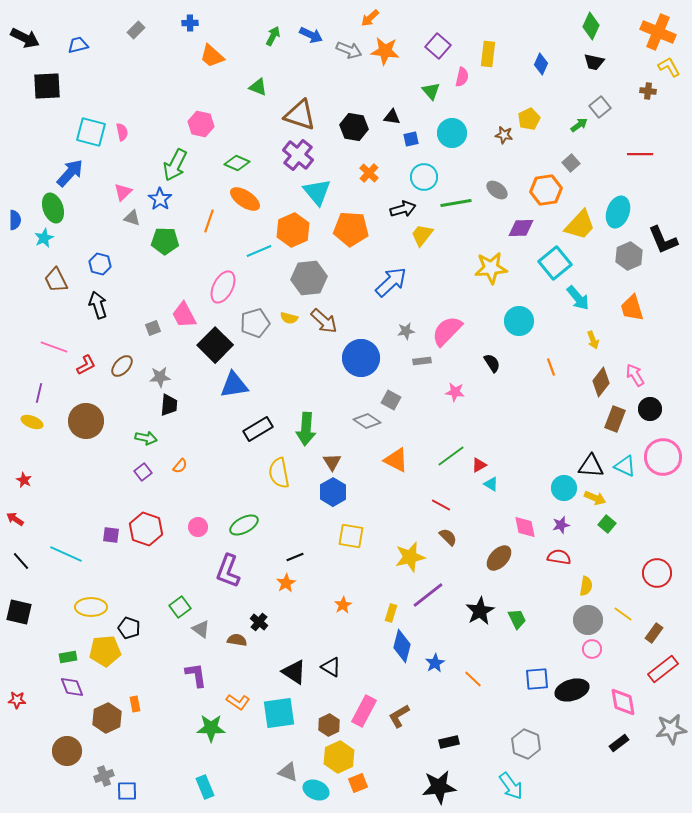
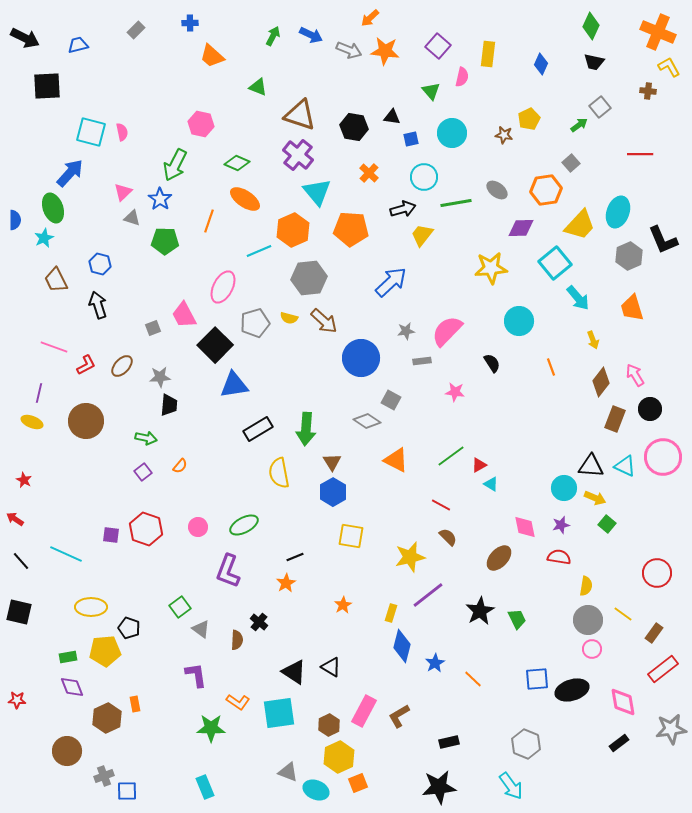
brown semicircle at (237, 640): rotated 84 degrees clockwise
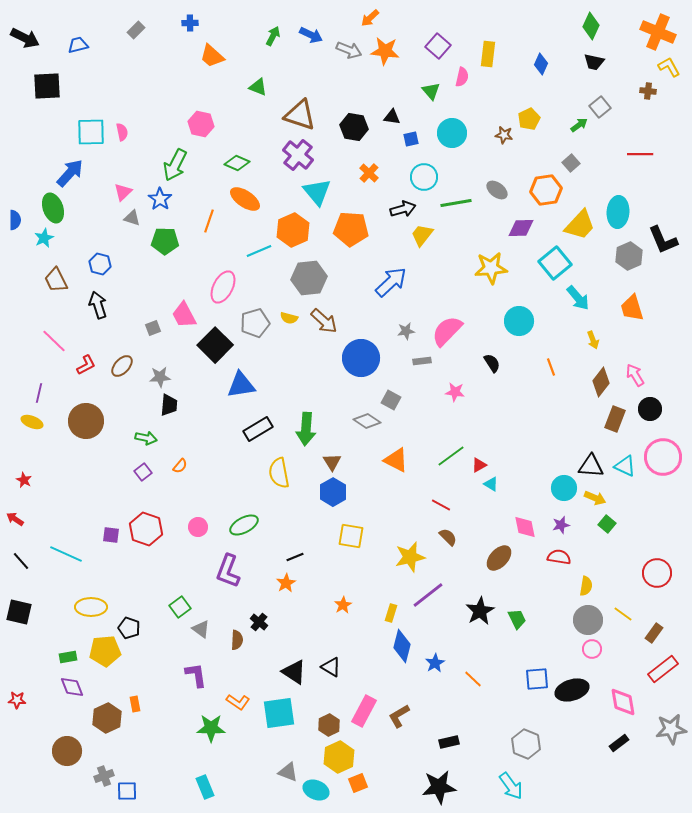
cyan square at (91, 132): rotated 16 degrees counterclockwise
cyan ellipse at (618, 212): rotated 16 degrees counterclockwise
pink line at (54, 347): moved 6 px up; rotated 24 degrees clockwise
blue triangle at (234, 385): moved 7 px right
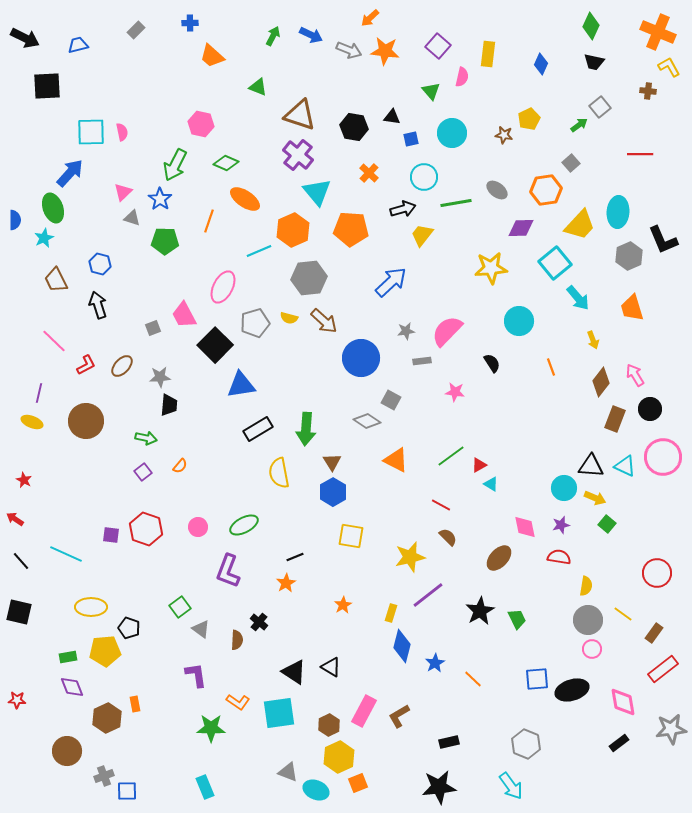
green diamond at (237, 163): moved 11 px left
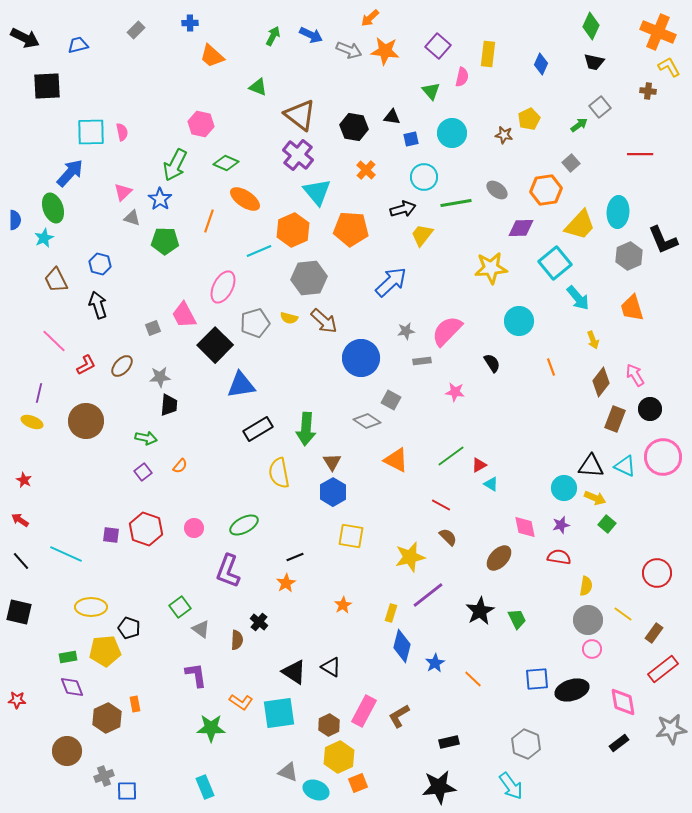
brown triangle at (300, 115): rotated 20 degrees clockwise
orange cross at (369, 173): moved 3 px left, 3 px up
red arrow at (15, 519): moved 5 px right, 1 px down
pink circle at (198, 527): moved 4 px left, 1 px down
orange L-shape at (238, 702): moved 3 px right
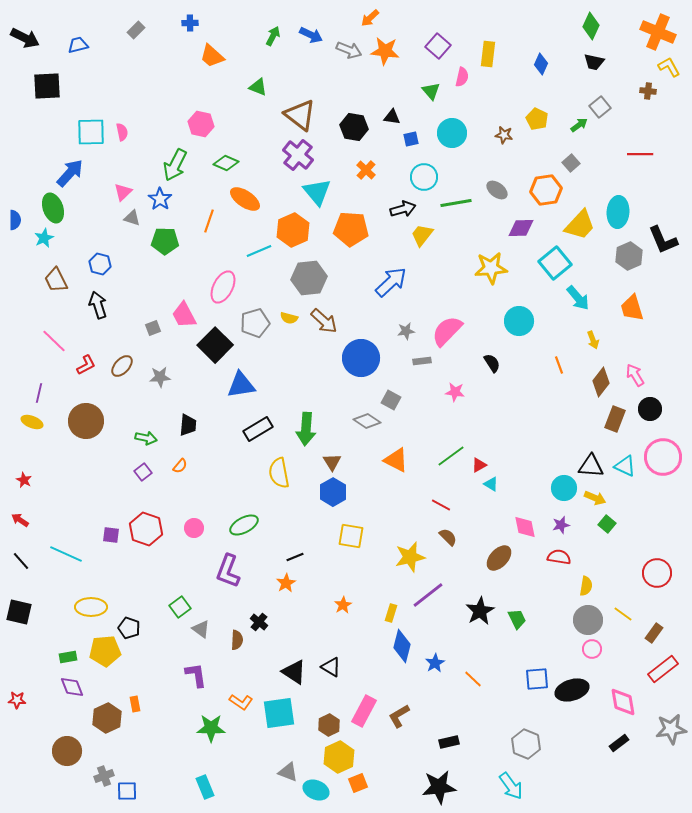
yellow pentagon at (529, 119): moved 8 px right; rotated 20 degrees counterclockwise
orange line at (551, 367): moved 8 px right, 2 px up
black trapezoid at (169, 405): moved 19 px right, 20 px down
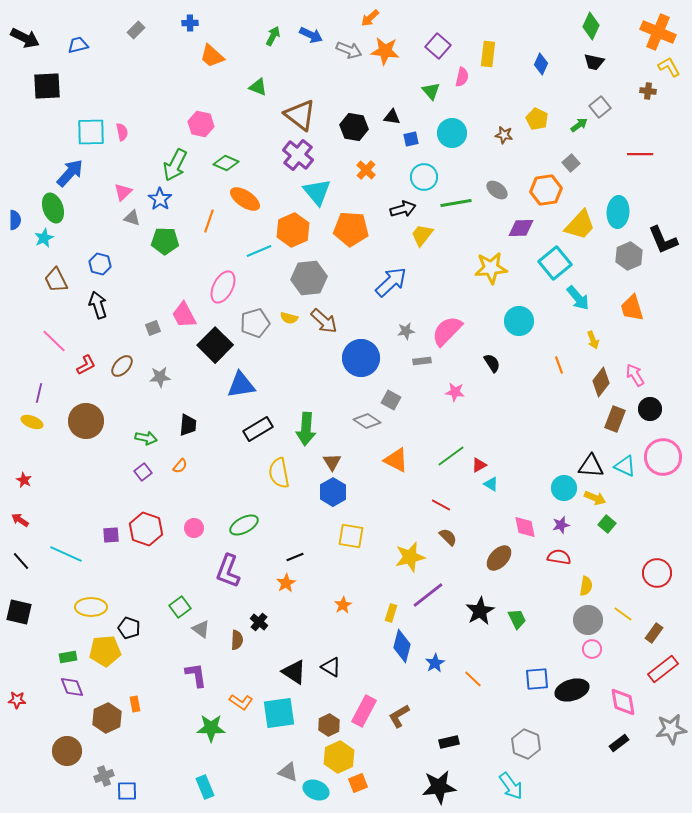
purple square at (111, 535): rotated 12 degrees counterclockwise
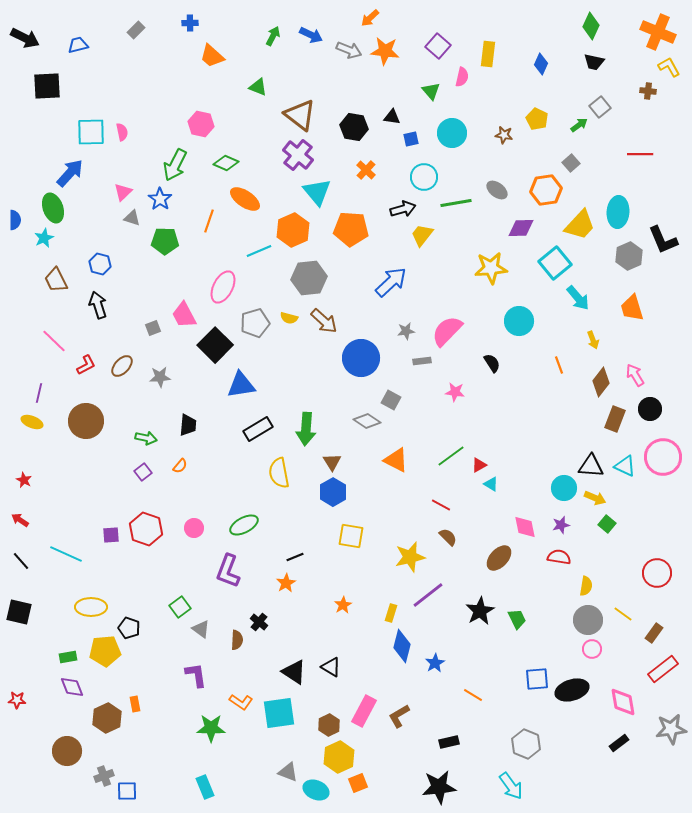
orange line at (473, 679): moved 16 px down; rotated 12 degrees counterclockwise
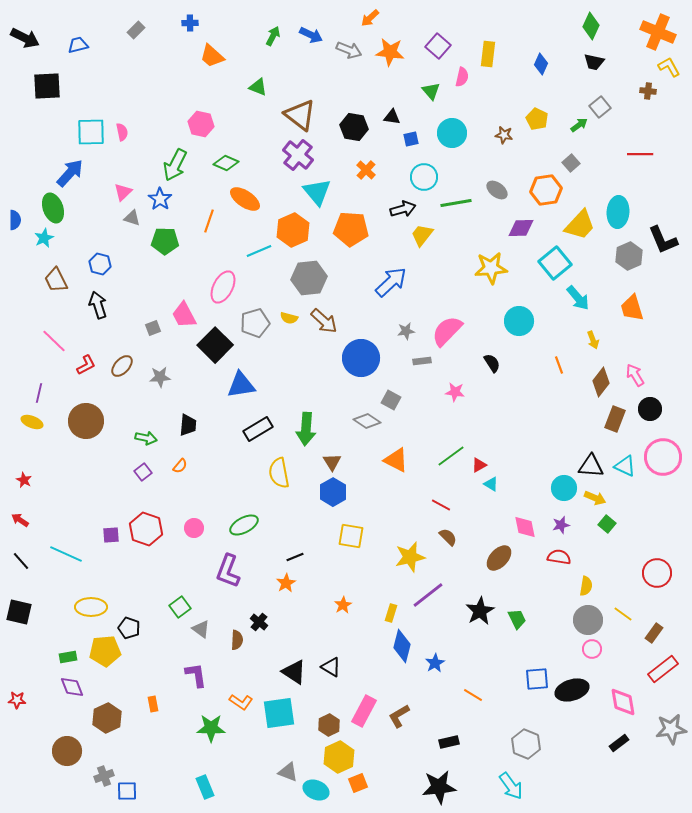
orange star at (385, 51): moved 5 px right, 1 px down
orange rectangle at (135, 704): moved 18 px right
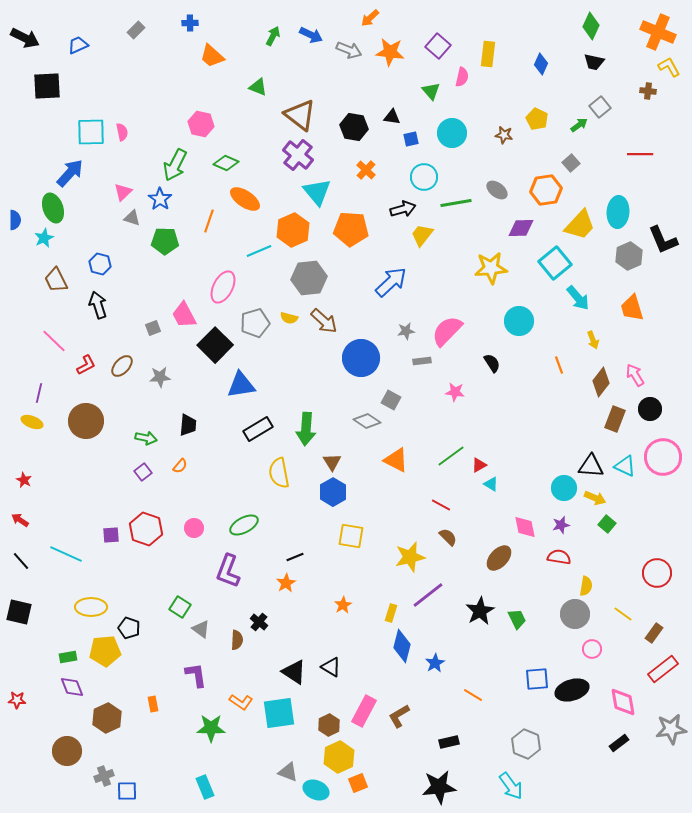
blue trapezoid at (78, 45): rotated 10 degrees counterclockwise
green square at (180, 607): rotated 20 degrees counterclockwise
gray circle at (588, 620): moved 13 px left, 6 px up
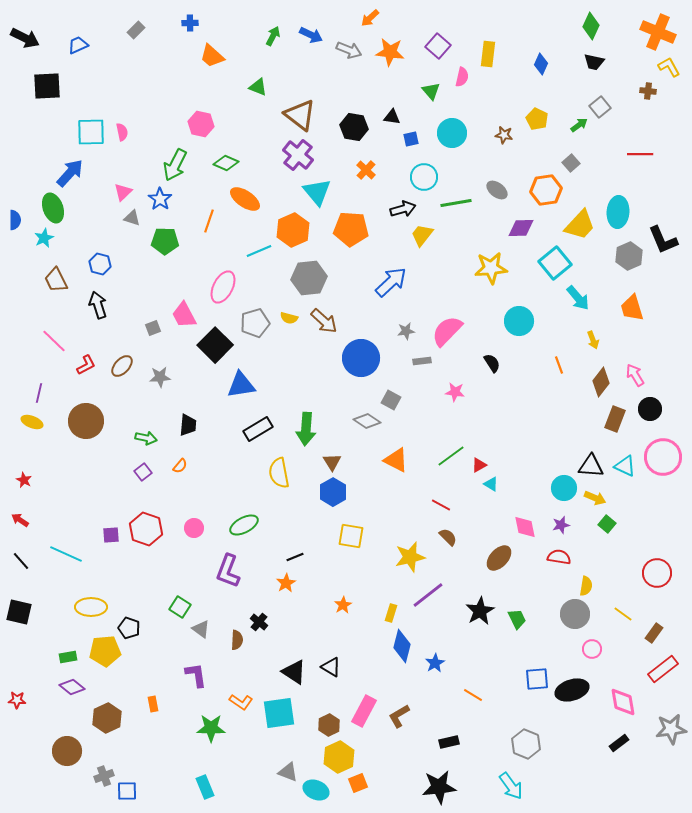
purple diamond at (72, 687): rotated 30 degrees counterclockwise
